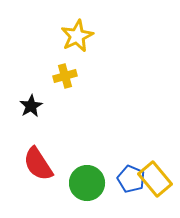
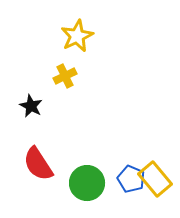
yellow cross: rotated 10 degrees counterclockwise
black star: rotated 15 degrees counterclockwise
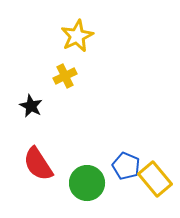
blue pentagon: moved 5 px left, 13 px up
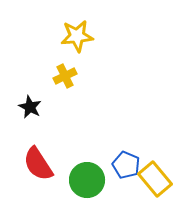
yellow star: rotated 20 degrees clockwise
black star: moved 1 px left, 1 px down
blue pentagon: moved 1 px up
green circle: moved 3 px up
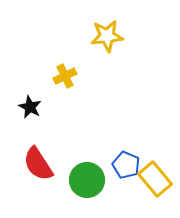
yellow star: moved 30 px right
